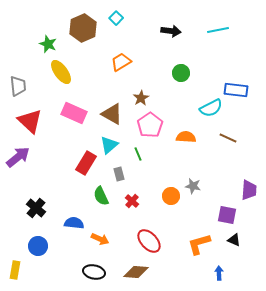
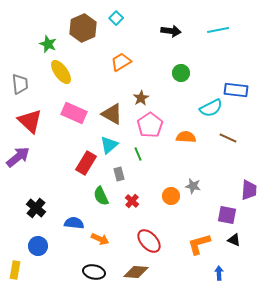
gray trapezoid: moved 2 px right, 2 px up
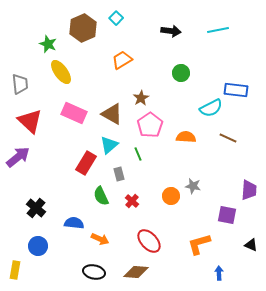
orange trapezoid: moved 1 px right, 2 px up
black triangle: moved 17 px right, 5 px down
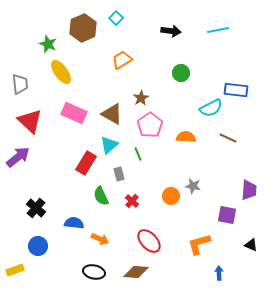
yellow rectangle: rotated 60 degrees clockwise
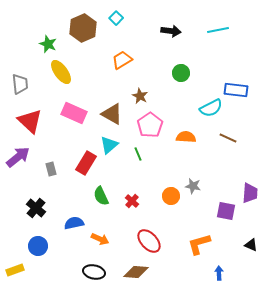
brown star: moved 1 px left, 2 px up; rotated 14 degrees counterclockwise
gray rectangle: moved 68 px left, 5 px up
purple trapezoid: moved 1 px right, 3 px down
purple square: moved 1 px left, 4 px up
blue semicircle: rotated 18 degrees counterclockwise
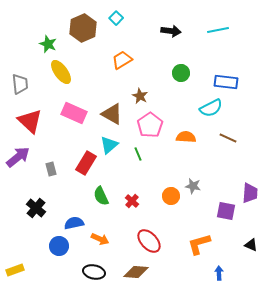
blue rectangle: moved 10 px left, 8 px up
blue circle: moved 21 px right
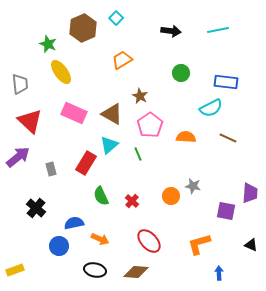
black ellipse: moved 1 px right, 2 px up
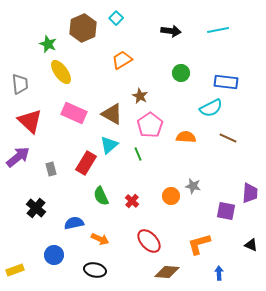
blue circle: moved 5 px left, 9 px down
brown diamond: moved 31 px right
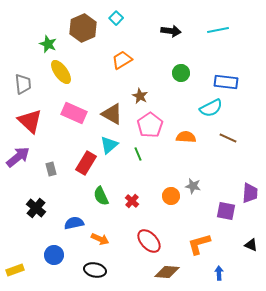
gray trapezoid: moved 3 px right
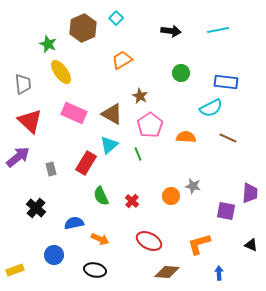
red ellipse: rotated 20 degrees counterclockwise
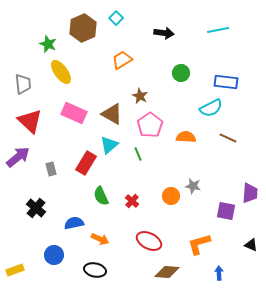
black arrow: moved 7 px left, 2 px down
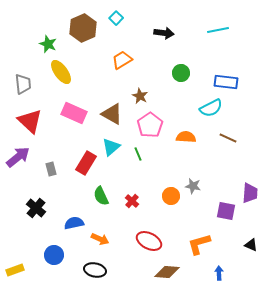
cyan triangle: moved 2 px right, 2 px down
